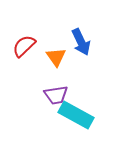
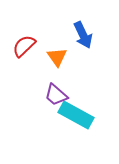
blue arrow: moved 2 px right, 7 px up
orange triangle: moved 1 px right
purple trapezoid: rotated 50 degrees clockwise
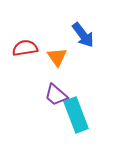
blue arrow: rotated 12 degrees counterclockwise
red semicircle: moved 1 px right, 2 px down; rotated 35 degrees clockwise
cyan rectangle: rotated 40 degrees clockwise
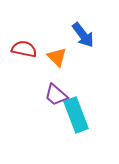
red semicircle: moved 1 px left, 1 px down; rotated 20 degrees clockwise
orange triangle: rotated 10 degrees counterclockwise
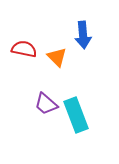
blue arrow: rotated 32 degrees clockwise
purple trapezoid: moved 10 px left, 9 px down
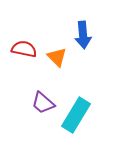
purple trapezoid: moved 3 px left, 1 px up
cyan rectangle: rotated 52 degrees clockwise
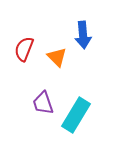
red semicircle: rotated 80 degrees counterclockwise
purple trapezoid: rotated 30 degrees clockwise
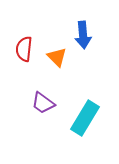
red semicircle: rotated 15 degrees counterclockwise
purple trapezoid: rotated 35 degrees counterclockwise
cyan rectangle: moved 9 px right, 3 px down
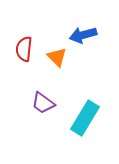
blue arrow: rotated 80 degrees clockwise
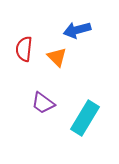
blue arrow: moved 6 px left, 5 px up
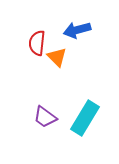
red semicircle: moved 13 px right, 6 px up
purple trapezoid: moved 2 px right, 14 px down
